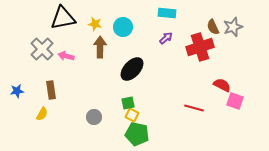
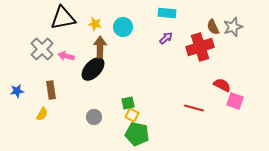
black ellipse: moved 39 px left
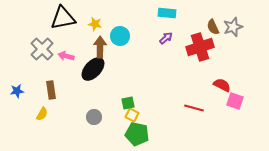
cyan circle: moved 3 px left, 9 px down
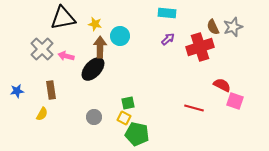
purple arrow: moved 2 px right, 1 px down
yellow square: moved 8 px left, 3 px down
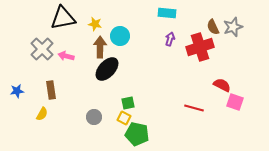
purple arrow: moved 2 px right; rotated 32 degrees counterclockwise
black ellipse: moved 14 px right
pink square: moved 1 px down
